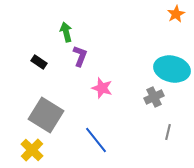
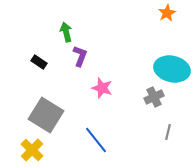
orange star: moved 9 px left, 1 px up
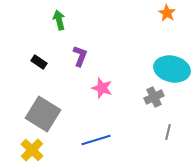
orange star: rotated 12 degrees counterclockwise
green arrow: moved 7 px left, 12 px up
gray square: moved 3 px left, 1 px up
blue line: rotated 68 degrees counterclockwise
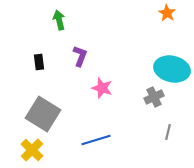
black rectangle: rotated 49 degrees clockwise
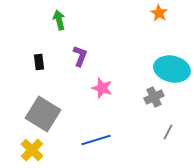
orange star: moved 8 px left
gray line: rotated 14 degrees clockwise
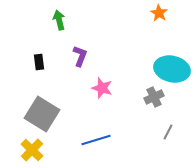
gray square: moved 1 px left
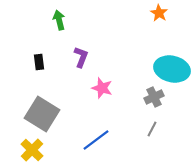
purple L-shape: moved 1 px right, 1 px down
gray line: moved 16 px left, 3 px up
blue line: rotated 20 degrees counterclockwise
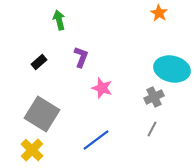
black rectangle: rotated 56 degrees clockwise
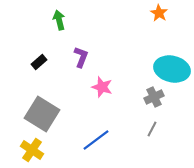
pink star: moved 1 px up
yellow cross: rotated 10 degrees counterclockwise
